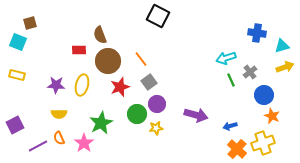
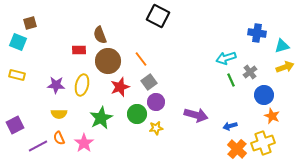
purple circle: moved 1 px left, 2 px up
green star: moved 5 px up
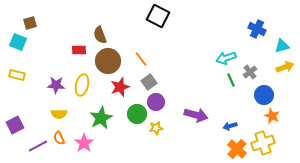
blue cross: moved 4 px up; rotated 18 degrees clockwise
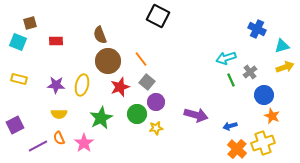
red rectangle: moved 23 px left, 9 px up
yellow rectangle: moved 2 px right, 4 px down
gray square: moved 2 px left; rotated 14 degrees counterclockwise
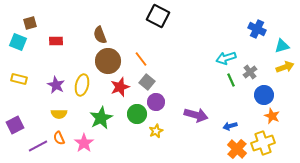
purple star: rotated 24 degrees clockwise
yellow star: moved 3 px down; rotated 16 degrees counterclockwise
